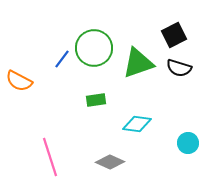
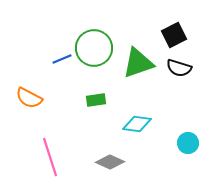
blue line: rotated 30 degrees clockwise
orange semicircle: moved 10 px right, 17 px down
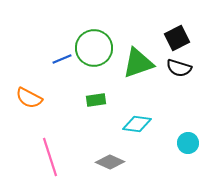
black square: moved 3 px right, 3 px down
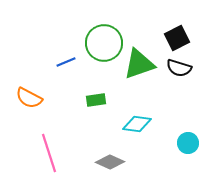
green circle: moved 10 px right, 5 px up
blue line: moved 4 px right, 3 px down
green triangle: moved 1 px right, 1 px down
pink line: moved 1 px left, 4 px up
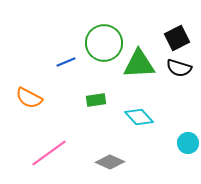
green triangle: rotated 16 degrees clockwise
cyan diamond: moved 2 px right, 7 px up; rotated 40 degrees clockwise
pink line: rotated 72 degrees clockwise
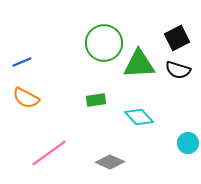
blue line: moved 44 px left
black semicircle: moved 1 px left, 2 px down
orange semicircle: moved 3 px left
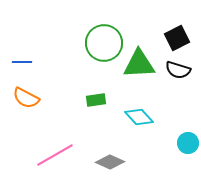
blue line: rotated 24 degrees clockwise
pink line: moved 6 px right, 2 px down; rotated 6 degrees clockwise
